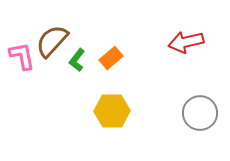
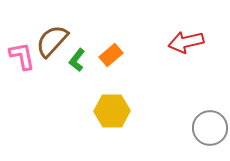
orange rectangle: moved 3 px up
gray circle: moved 10 px right, 15 px down
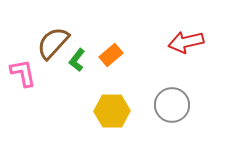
brown semicircle: moved 1 px right, 2 px down
pink L-shape: moved 1 px right, 17 px down
gray circle: moved 38 px left, 23 px up
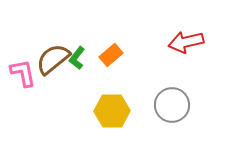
brown semicircle: moved 16 px down; rotated 9 degrees clockwise
green L-shape: moved 2 px up
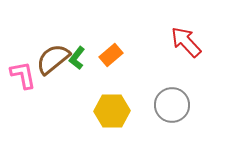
red arrow: rotated 60 degrees clockwise
pink L-shape: moved 2 px down
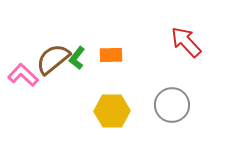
orange rectangle: rotated 40 degrees clockwise
pink L-shape: rotated 36 degrees counterclockwise
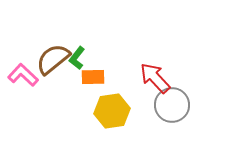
red arrow: moved 31 px left, 36 px down
orange rectangle: moved 18 px left, 22 px down
yellow hexagon: rotated 8 degrees counterclockwise
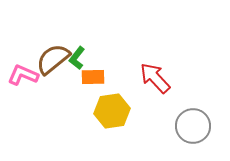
pink L-shape: rotated 20 degrees counterclockwise
gray circle: moved 21 px right, 21 px down
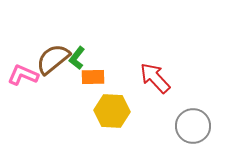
yellow hexagon: rotated 12 degrees clockwise
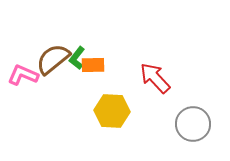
orange rectangle: moved 12 px up
gray circle: moved 2 px up
